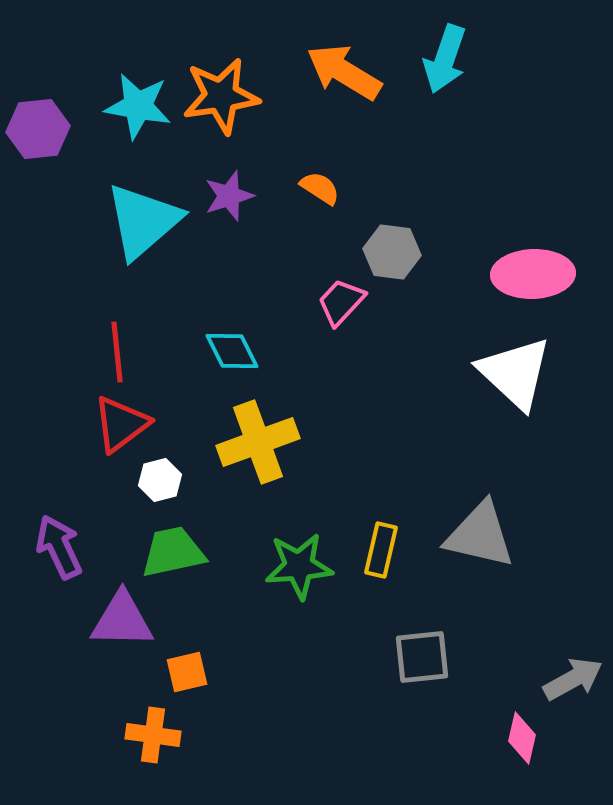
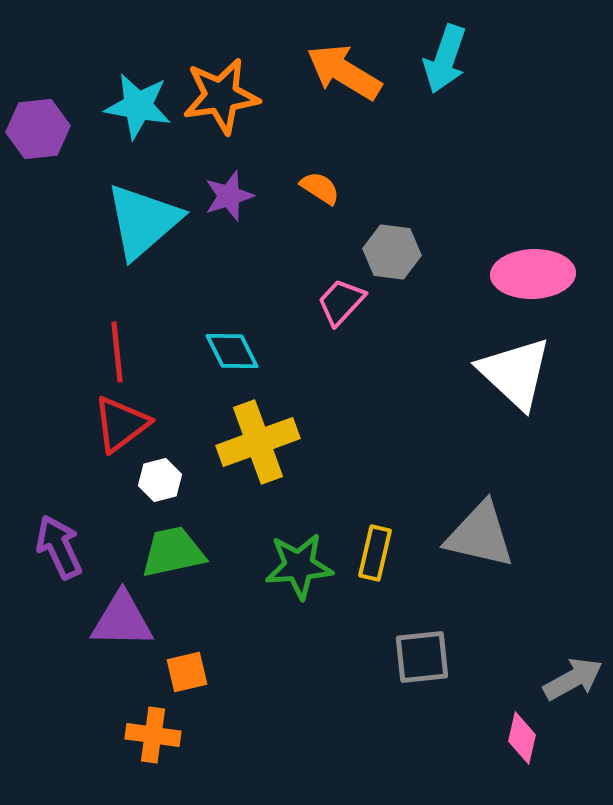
yellow rectangle: moved 6 px left, 3 px down
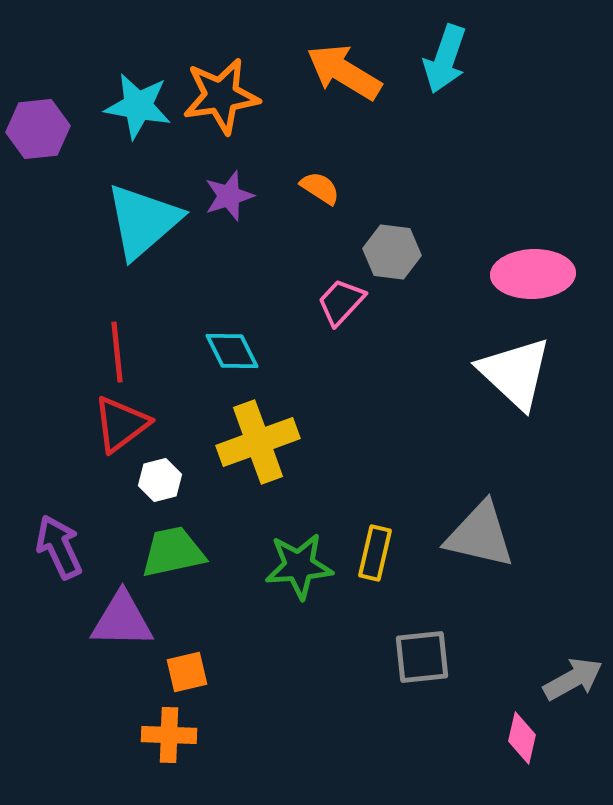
orange cross: moved 16 px right; rotated 6 degrees counterclockwise
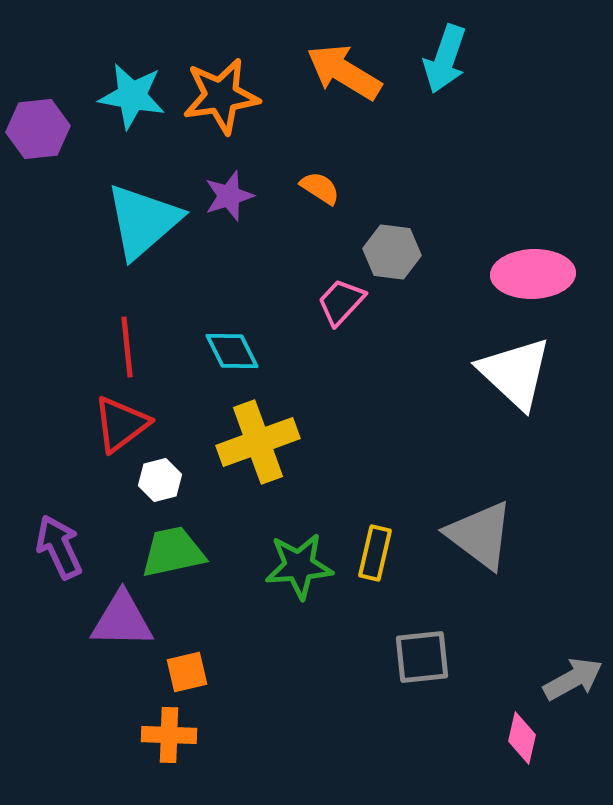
cyan star: moved 6 px left, 10 px up
red line: moved 10 px right, 5 px up
gray triangle: rotated 24 degrees clockwise
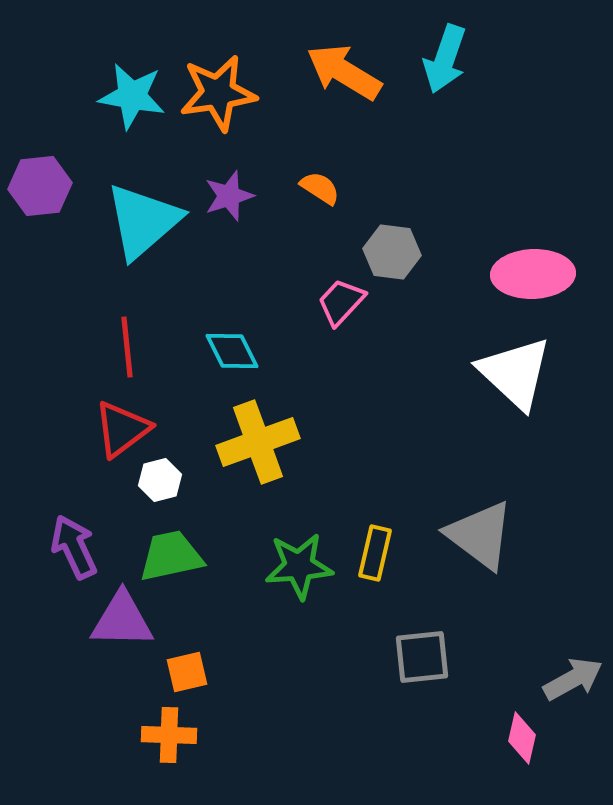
orange star: moved 3 px left, 3 px up
purple hexagon: moved 2 px right, 57 px down
red triangle: moved 1 px right, 5 px down
purple arrow: moved 15 px right
green trapezoid: moved 2 px left, 4 px down
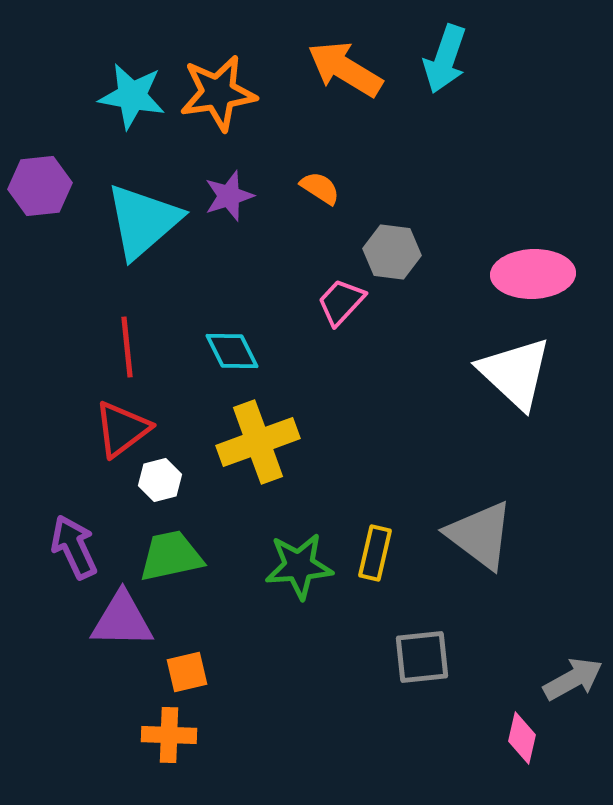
orange arrow: moved 1 px right, 3 px up
